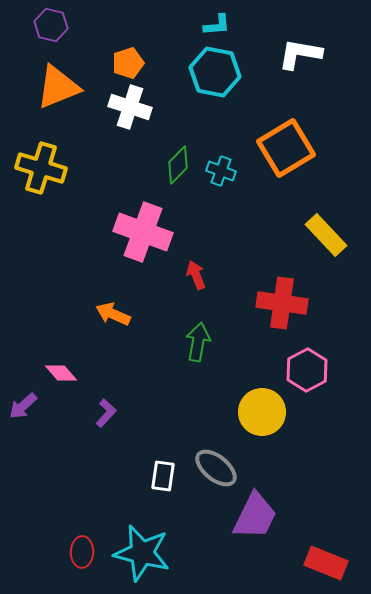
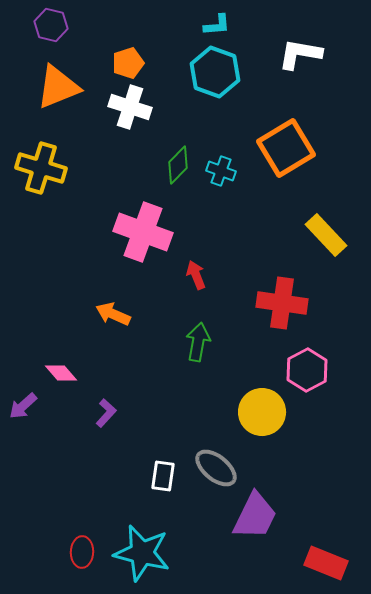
cyan hexagon: rotated 9 degrees clockwise
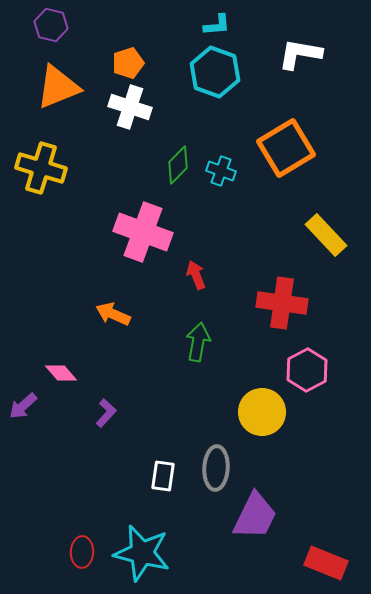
gray ellipse: rotated 54 degrees clockwise
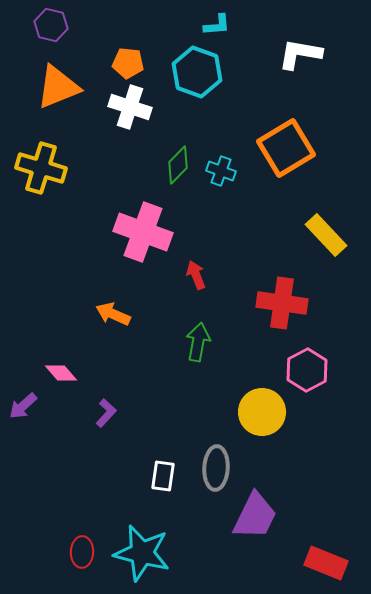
orange pentagon: rotated 24 degrees clockwise
cyan hexagon: moved 18 px left
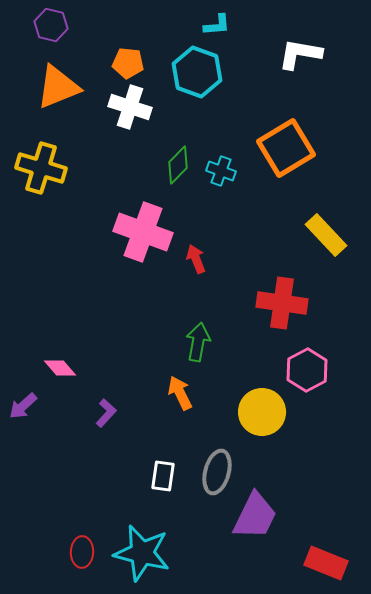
red arrow: moved 16 px up
orange arrow: moved 67 px right, 79 px down; rotated 40 degrees clockwise
pink diamond: moved 1 px left, 5 px up
gray ellipse: moved 1 px right, 4 px down; rotated 12 degrees clockwise
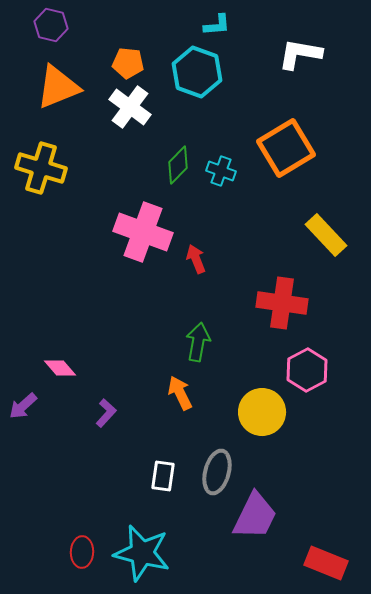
white cross: rotated 18 degrees clockwise
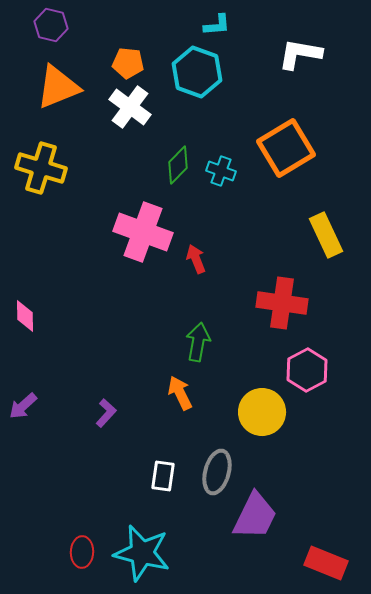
yellow rectangle: rotated 18 degrees clockwise
pink diamond: moved 35 px left, 52 px up; rotated 40 degrees clockwise
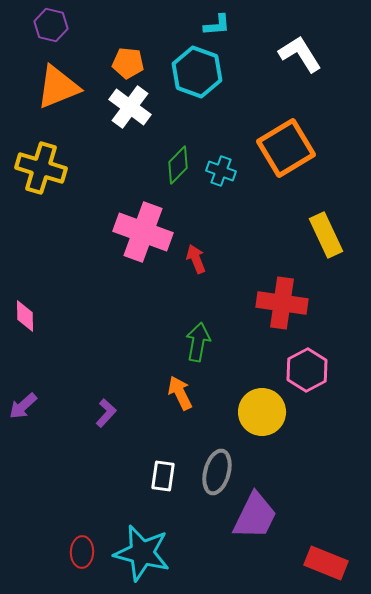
white L-shape: rotated 48 degrees clockwise
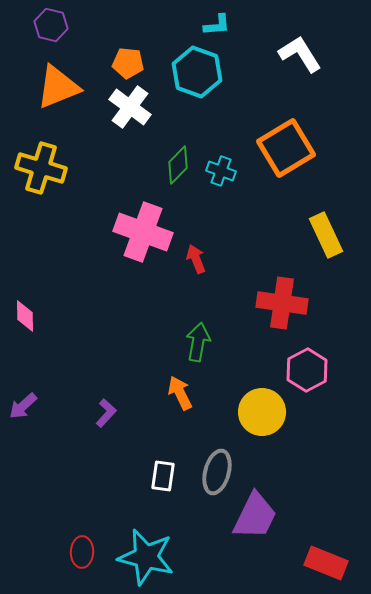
cyan star: moved 4 px right, 4 px down
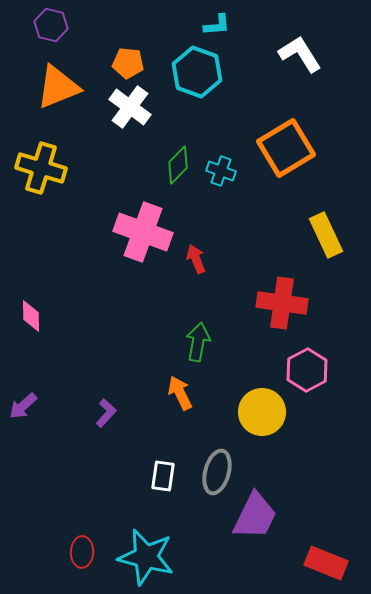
pink diamond: moved 6 px right
